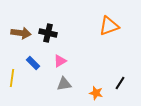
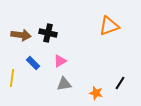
brown arrow: moved 2 px down
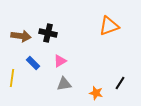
brown arrow: moved 1 px down
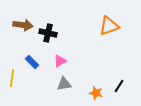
brown arrow: moved 2 px right, 11 px up
blue rectangle: moved 1 px left, 1 px up
black line: moved 1 px left, 3 px down
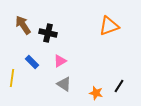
brown arrow: rotated 132 degrees counterclockwise
gray triangle: rotated 42 degrees clockwise
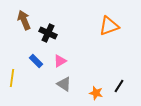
brown arrow: moved 1 px right, 5 px up; rotated 12 degrees clockwise
black cross: rotated 12 degrees clockwise
blue rectangle: moved 4 px right, 1 px up
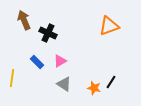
blue rectangle: moved 1 px right, 1 px down
black line: moved 8 px left, 4 px up
orange star: moved 2 px left, 5 px up
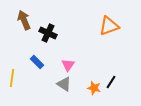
pink triangle: moved 8 px right, 4 px down; rotated 24 degrees counterclockwise
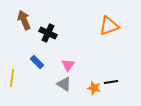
black line: rotated 48 degrees clockwise
